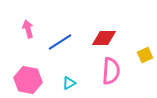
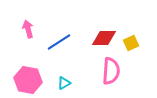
blue line: moved 1 px left
yellow square: moved 14 px left, 12 px up
cyan triangle: moved 5 px left
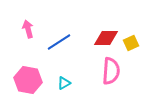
red diamond: moved 2 px right
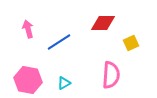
red diamond: moved 3 px left, 15 px up
pink semicircle: moved 4 px down
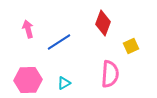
red diamond: rotated 70 degrees counterclockwise
yellow square: moved 3 px down
pink semicircle: moved 1 px left, 1 px up
pink hexagon: rotated 12 degrees counterclockwise
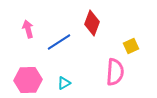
red diamond: moved 11 px left
pink semicircle: moved 5 px right, 2 px up
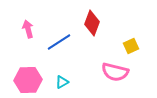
pink semicircle: rotated 100 degrees clockwise
cyan triangle: moved 2 px left, 1 px up
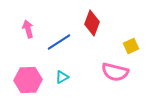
cyan triangle: moved 5 px up
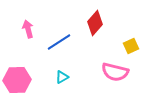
red diamond: moved 3 px right; rotated 20 degrees clockwise
pink hexagon: moved 11 px left
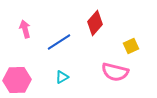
pink arrow: moved 3 px left
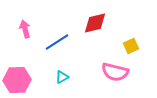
red diamond: rotated 35 degrees clockwise
blue line: moved 2 px left
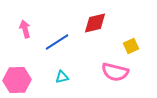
cyan triangle: rotated 16 degrees clockwise
